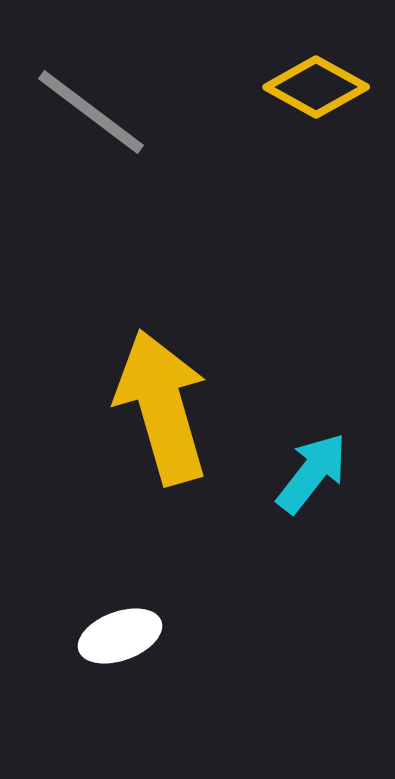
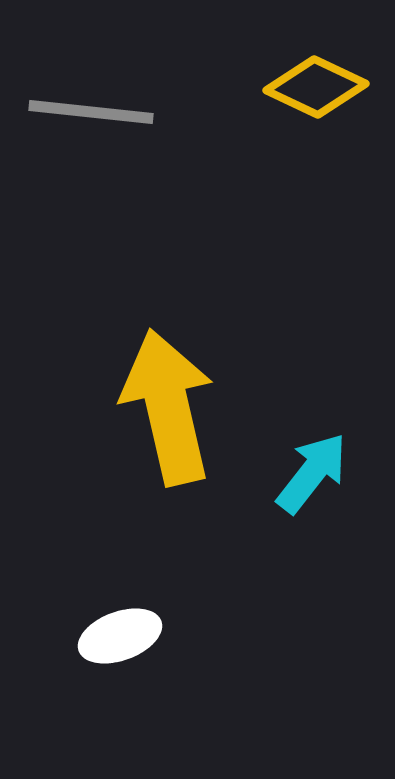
yellow diamond: rotated 4 degrees counterclockwise
gray line: rotated 31 degrees counterclockwise
yellow arrow: moved 6 px right; rotated 3 degrees clockwise
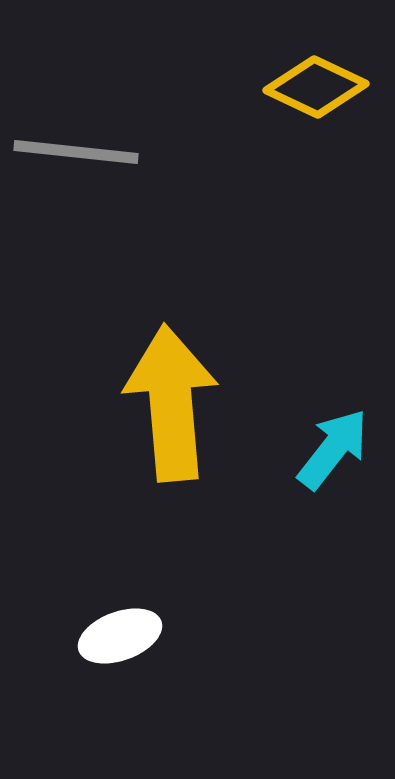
gray line: moved 15 px left, 40 px down
yellow arrow: moved 3 px right, 4 px up; rotated 8 degrees clockwise
cyan arrow: moved 21 px right, 24 px up
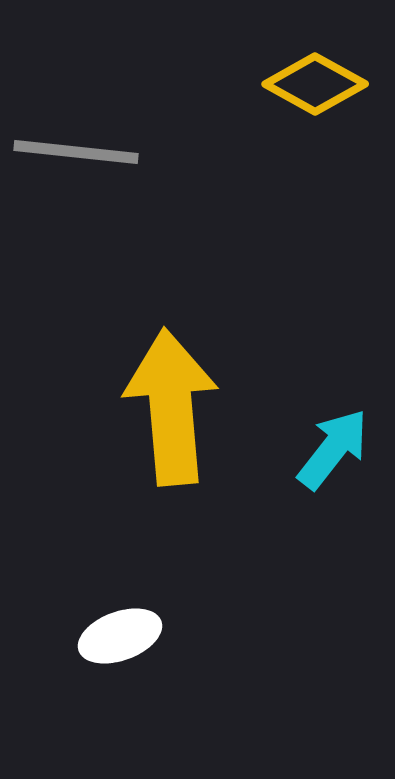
yellow diamond: moved 1 px left, 3 px up; rotated 4 degrees clockwise
yellow arrow: moved 4 px down
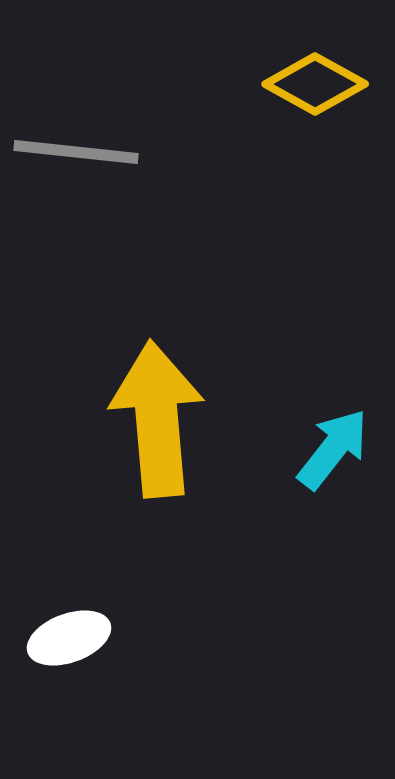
yellow arrow: moved 14 px left, 12 px down
white ellipse: moved 51 px left, 2 px down
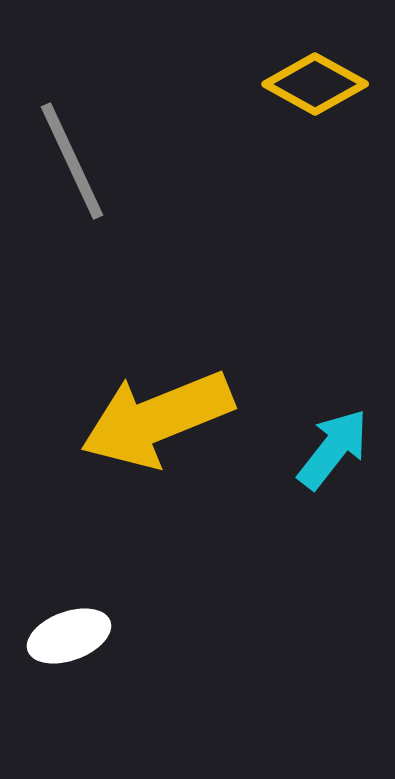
gray line: moved 4 px left, 9 px down; rotated 59 degrees clockwise
yellow arrow: rotated 107 degrees counterclockwise
white ellipse: moved 2 px up
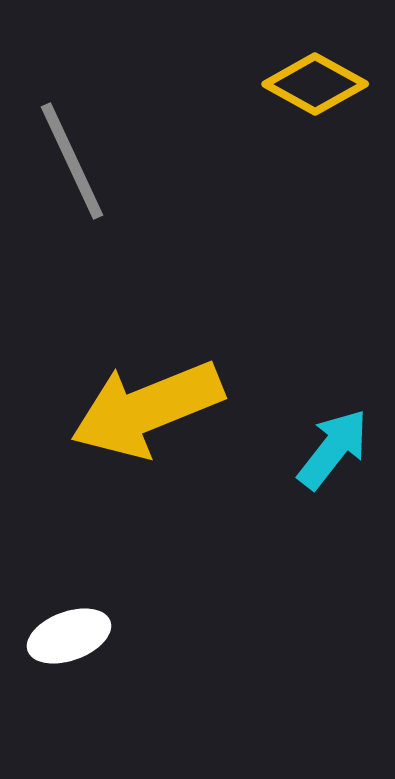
yellow arrow: moved 10 px left, 10 px up
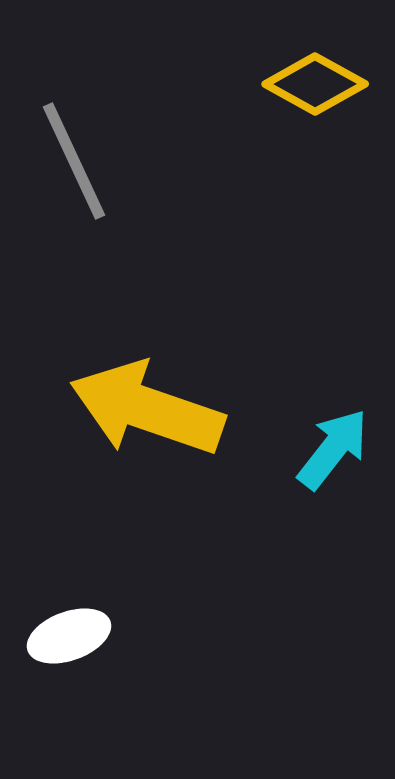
gray line: moved 2 px right
yellow arrow: rotated 41 degrees clockwise
